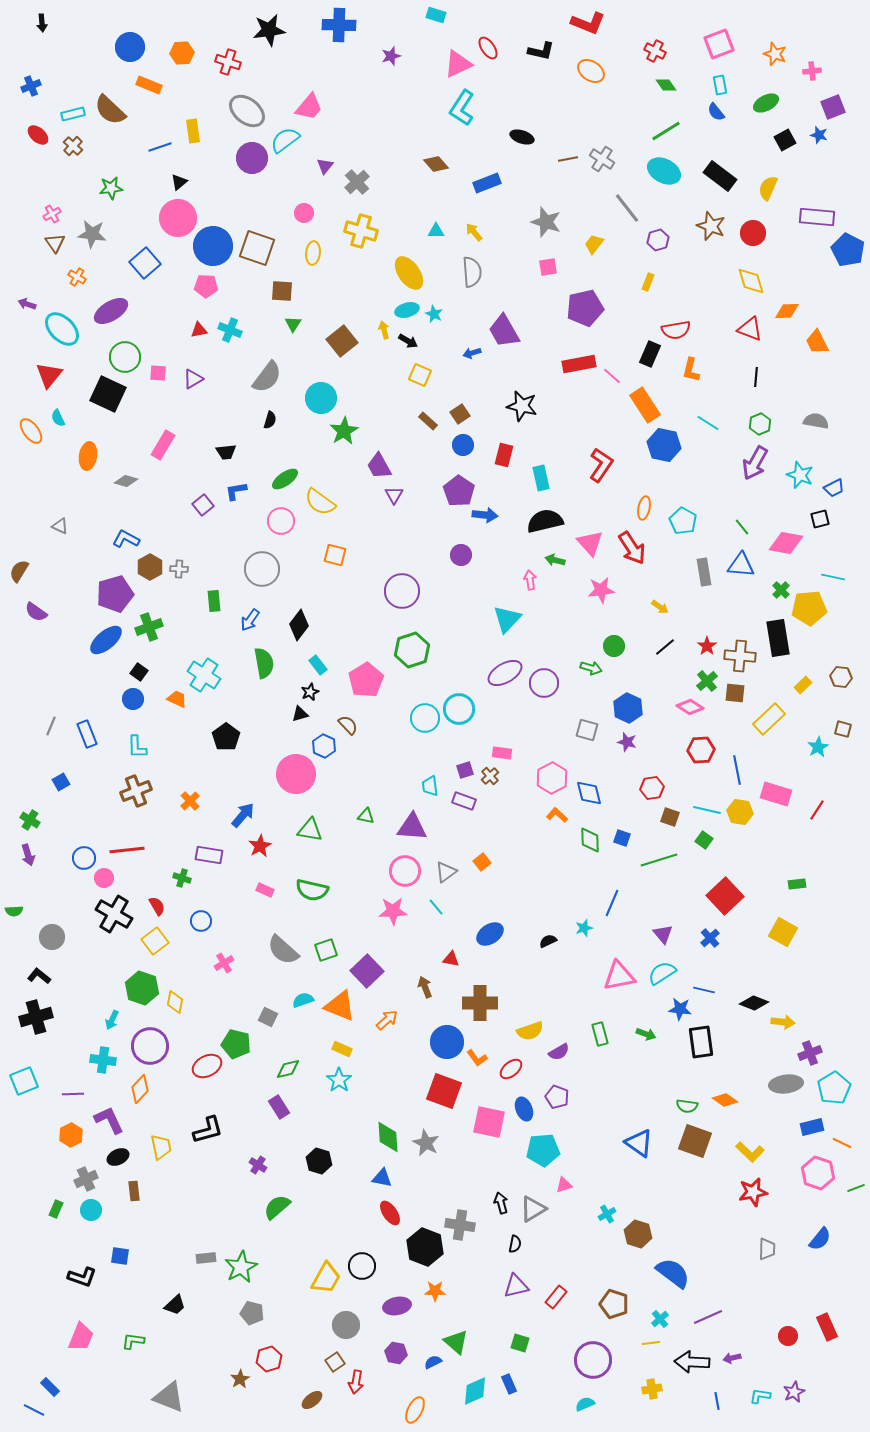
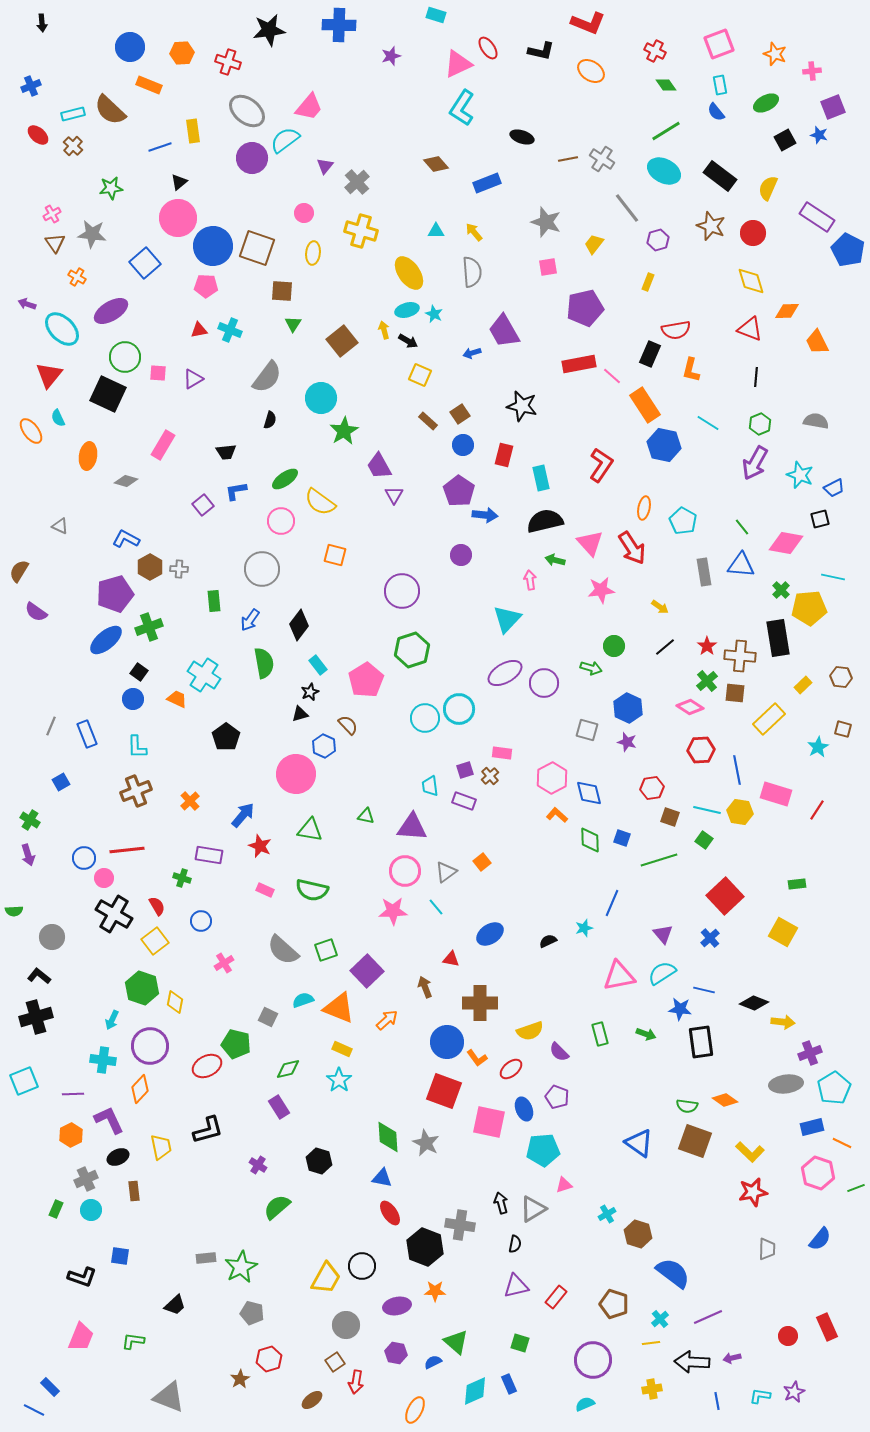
purple rectangle at (817, 217): rotated 28 degrees clockwise
red star at (260, 846): rotated 20 degrees counterclockwise
orange triangle at (340, 1006): moved 1 px left, 2 px down
purple semicircle at (559, 1052): rotated 75 degrees clockwise
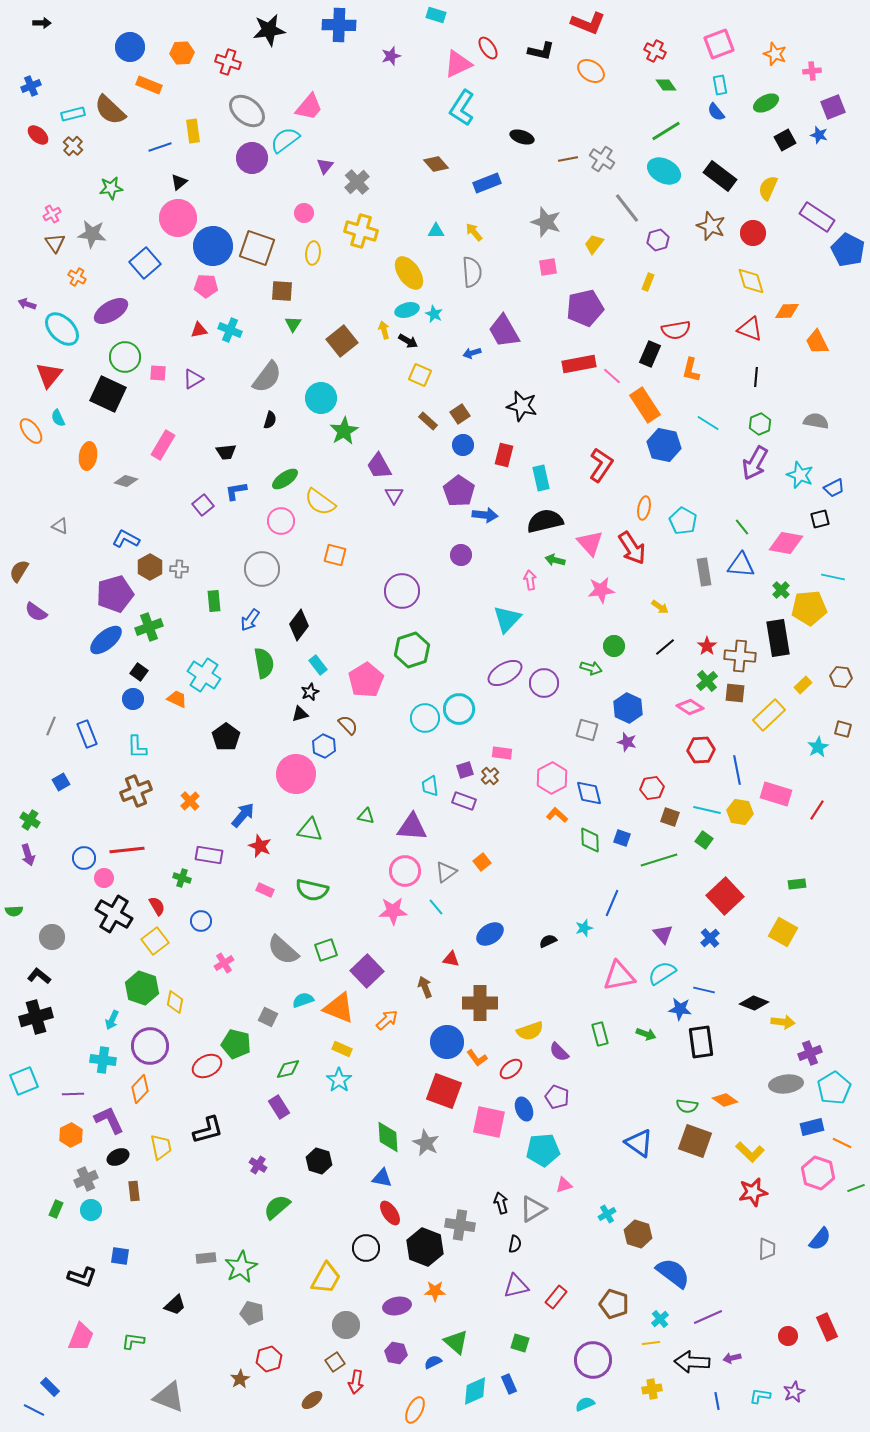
black arrow at (42, 23): rotated 84 degrees counterclockwise
yellow rectangle at (769, 719): moved 4 px up
black circle at (362, 1266): moved 4 px right, 18 px up
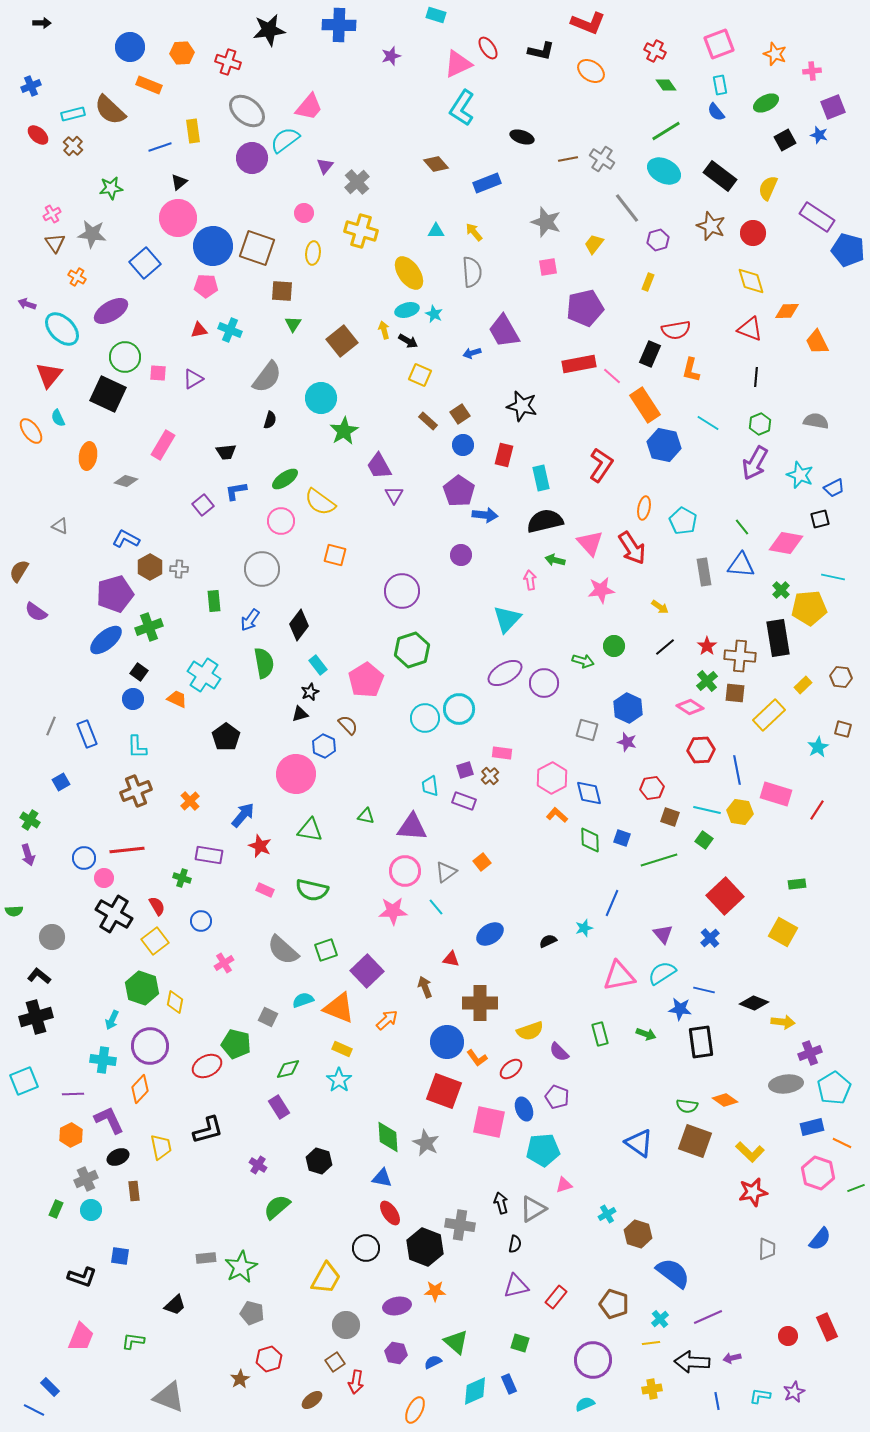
blue pentagon at (848, 250): rotated 12 degrees counterclockwise
green arrow at (591, 668): moved 8 px left, 7 px up
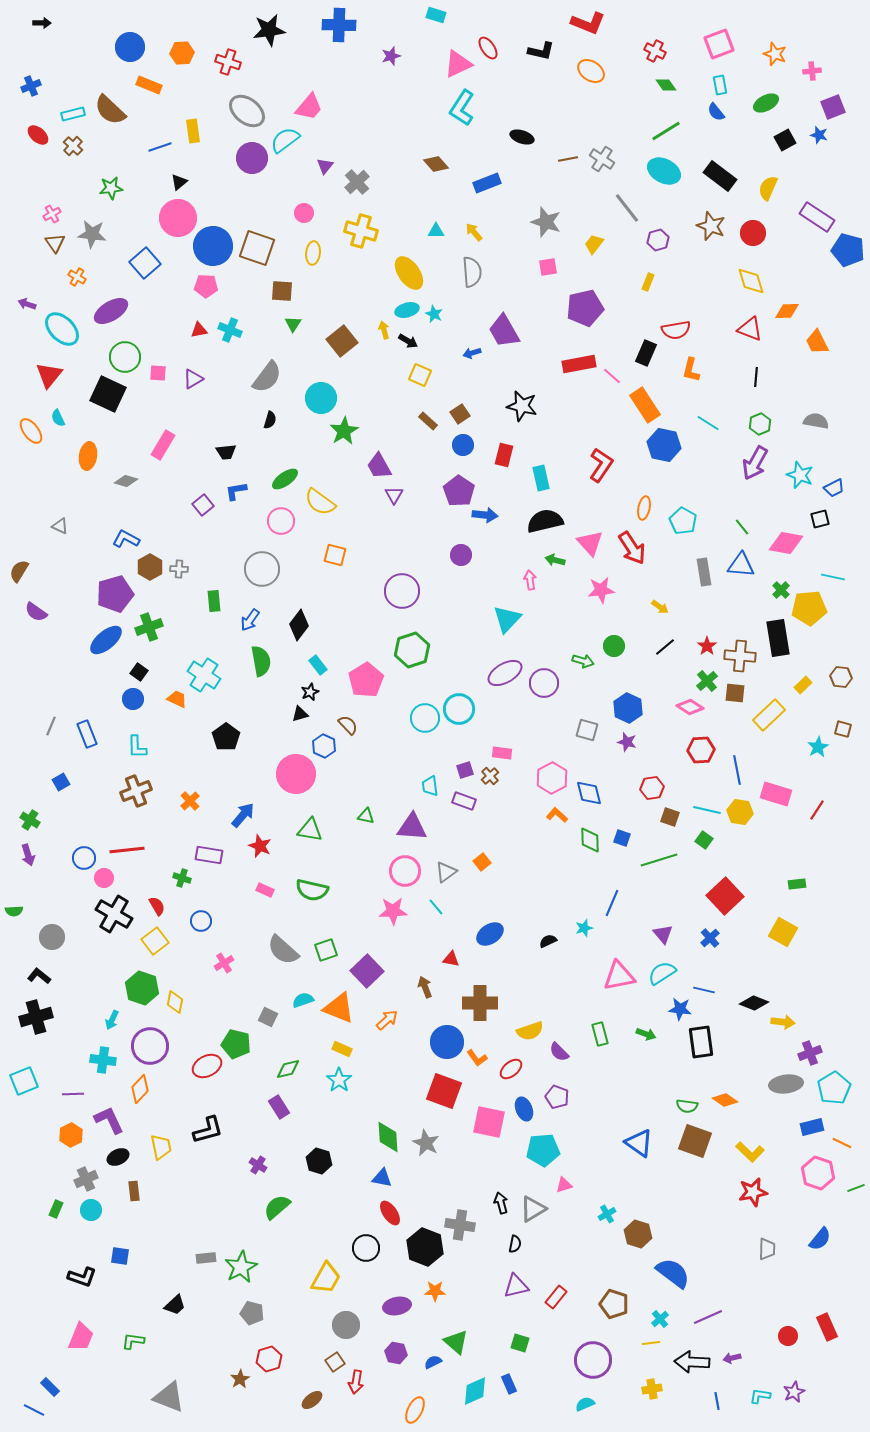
black rectangle at (650, 354): moved 4 px left, 1 px up
green semicircle at (264, 663): moved 3 px left, 2 px up
